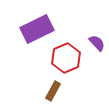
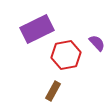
red hexagon: moved 3 px up; rotated 12 degrees clockwise
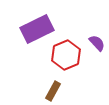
red hexagon: rotated 12 degrees counterclockwise
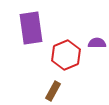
purple rectangle: moved 6 px left, 1 px up; rotated 72 degrees counterclockwise
purple semicircle: rotated 48 degrees counterclockwise
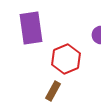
purple semicircle: moved 8 px up; rotated 90 degrees counterclockwise
red hexagon: moved 4 px down
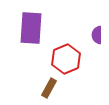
purple rectangle: rotated 12 degrees clockwise
brown rectangle: moved 4 px left, 3 px up
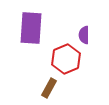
purple semicircle: moved 13 px left
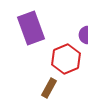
purple rectangle: rotated 24 degrees counterclockwise
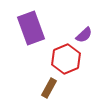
purple semicircle: rotated 132 degrees counterclockwise
